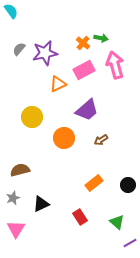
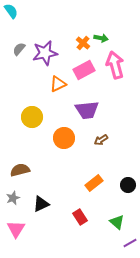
purple trapezoid: rotated 35 degrees clockwise
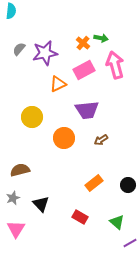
cyan semicircle: rotated 42 degrees clockwise
black triangle: rotated 48 degrees counterclockwise
red rectangle: rotated 28 degrees counterclockwise
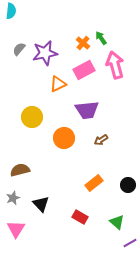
green arrow: rotated 136 degrees counterclockwise
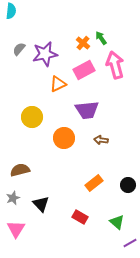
purple star: moved 1 px down
brown arrow: rotated 40 degrees clockwise
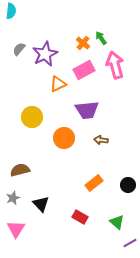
purple star: rotated 15 degrees counterclockwise
